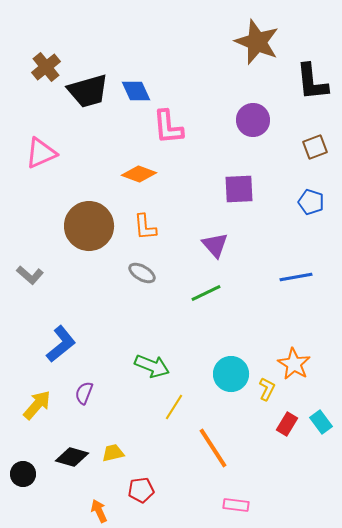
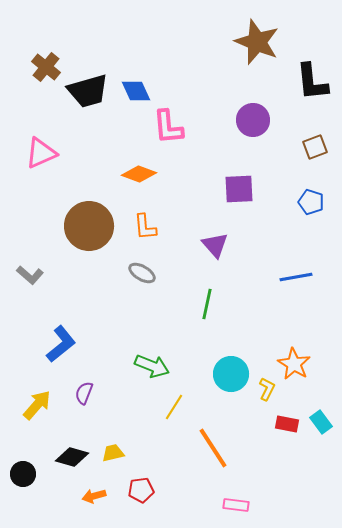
brown cross: rotated 12 degrees counterclockwise
green line: moved 1 px right, 11 px down; rotated 52 degrees counterclockwise
red rectangle: rotated 70 degrees clockwise
orange arrow: moved 5 px left, 15 px up; rotated 80 degrees counterclockwise
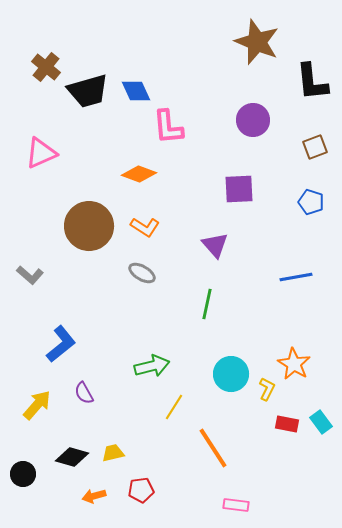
orange L-shape: rotated 52 degrees counterclockwise
green arrow: rotated 36 degrees counterclockwise
purple semicircle: rotated 50 degrees counterclockwise
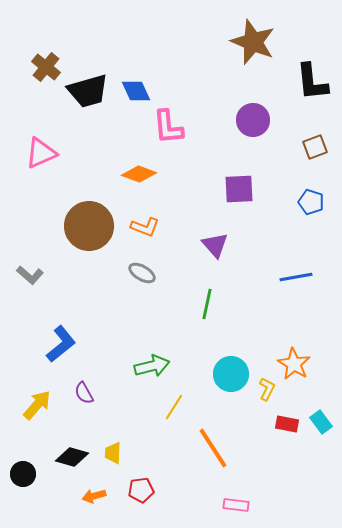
brown star: moved 4 px left
orange L-shape: rotated 12 degrees counterclockwise
yellow trapezoid: rotated 75 degrees counterclockwise
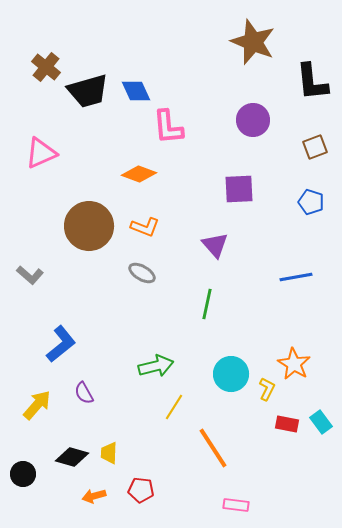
green arrow: moved 4 px right
yellow trapezoid: moved 4 px left
red pentagon: rotated 15 degrees clockwise
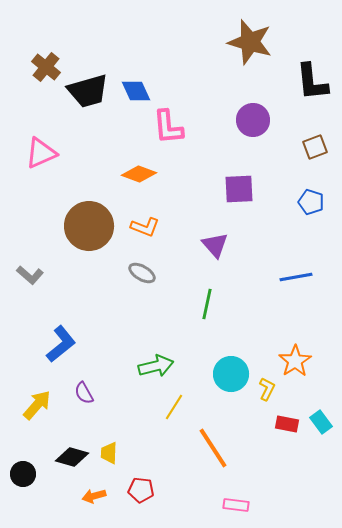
brown star: moved 3 px left; rotated 6 degrees counterclockwise
orange star: moved 1 px right, 3 px up; rotated 8 degrees clockwise
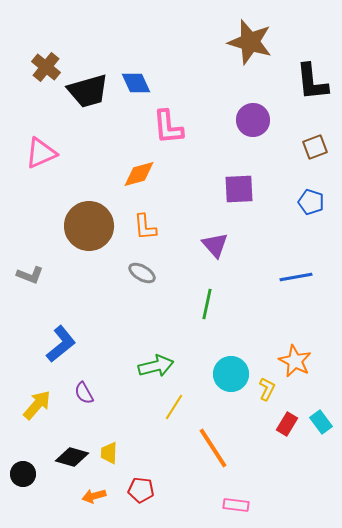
blue diamond: moved 8 px up
orange diamond: rotated 36 degrees counterclockwise
orange L-shape: rotated 64 degrees clockwise
gray L-shape: rotated 20 degrees counterclockwise
orange star: rotated 12 degrees counterclockwise
red rectangle: rotated 70 degrees counterclockwise
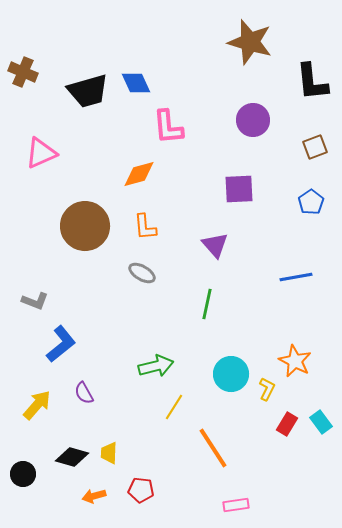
brown cross: moved 23 px left, 5 px down; rotated 16 degrees counterclockwise
blue pentagon: rotated 20 degrees clockwise
brown circle: moved 4 px left
gray L-shape: moved 5 px right, 26 px down
pink rectangle: rotated 15 degrees counterclockwise
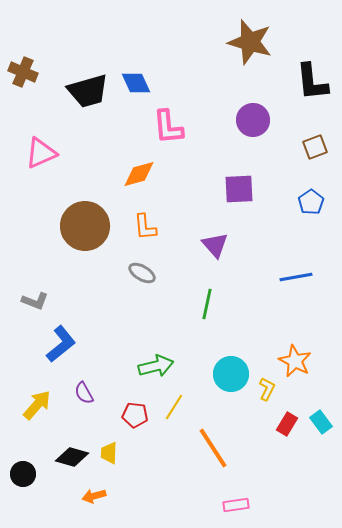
red pentagon: moved 6 px left, 75 px up
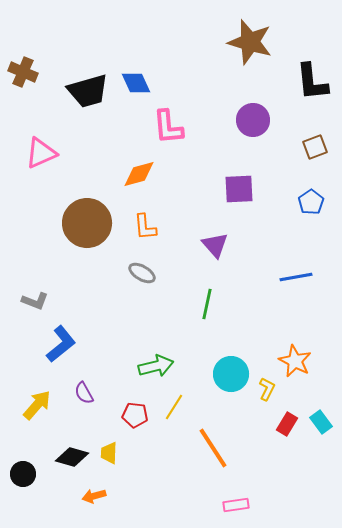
brown circle: moved 2 px right, 3 px up
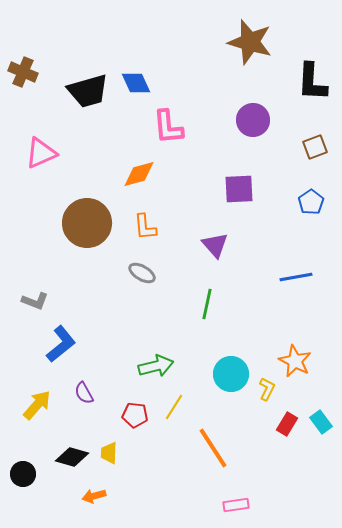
black L-shape: rotated 9 degrees clockwise
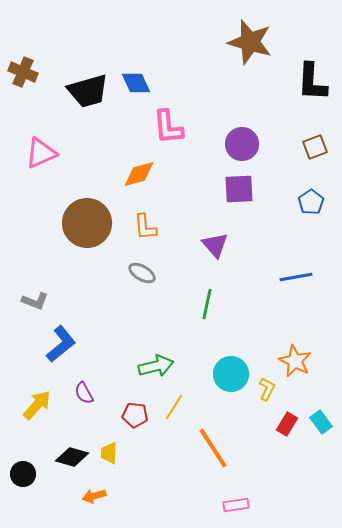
purple circle: moved 11 px left, 24 px down
